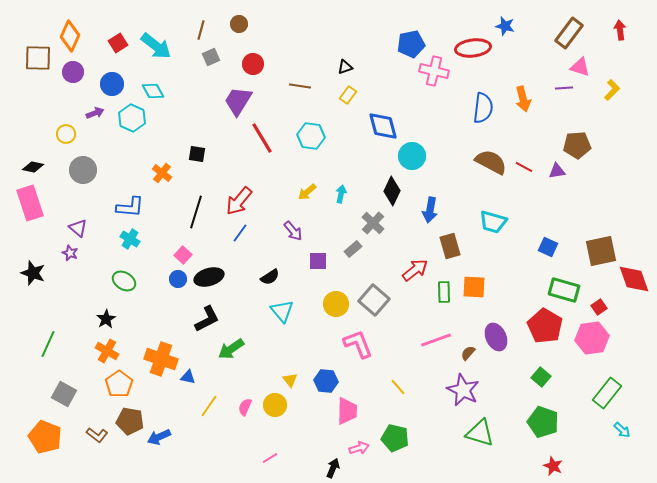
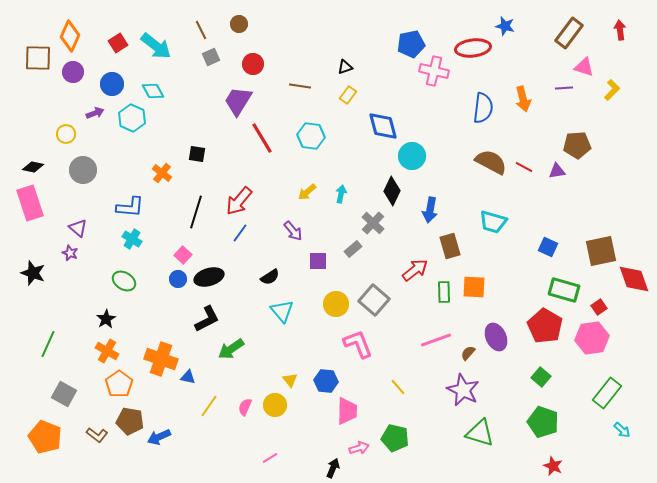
brown line at (201, 30): rotated 42 degrees counterclockwise
pink triangle at (580, 67): moved 4 px right
cyan cross at (130, 239): moved 2 px right
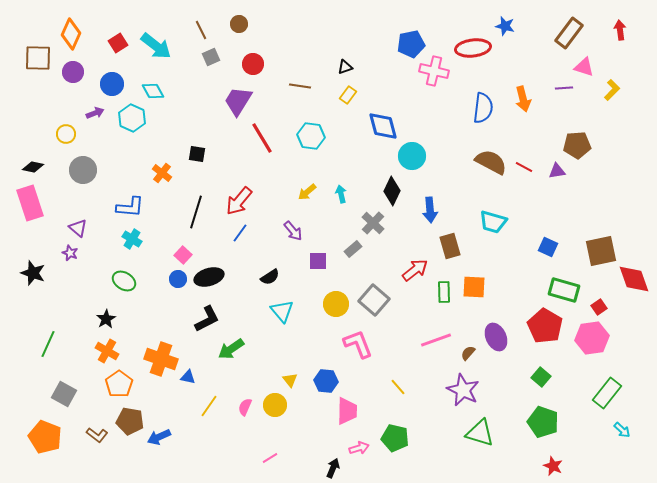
orange diamond at (70, 36): moved 1 px right, 2 px up
cyan arrow at (341, 194): rotated 24 degrees counterclockwise
blue arrow at (430, 210): rotated 15 degrees counterclockwise
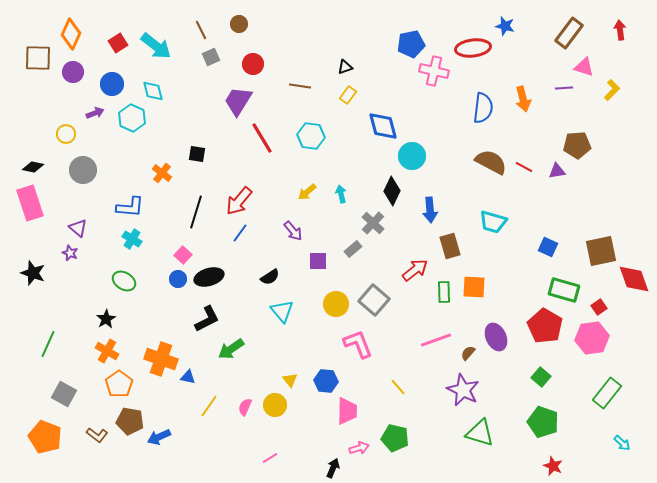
cyan diamond at (153, 91): rotated 15 degrees clockwise
cyan arrow at (622, 430): moved 13 px down
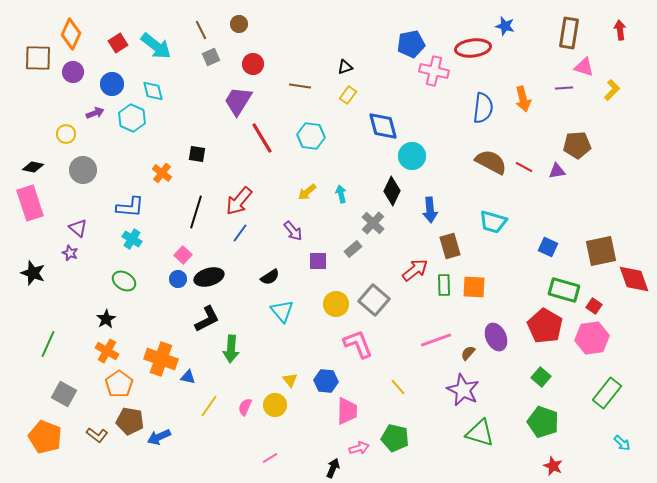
brown rectangle at (569, 33): rotated 28 degrees counterclockwise
green rectangle at (444, 292): moved 7 px up
red square at (599, 307): moved 5 px left, 1 px up; rotated 21 degrees counterclockwise
green arrow at (231, 349): rotated 52 degrees counterclockwise
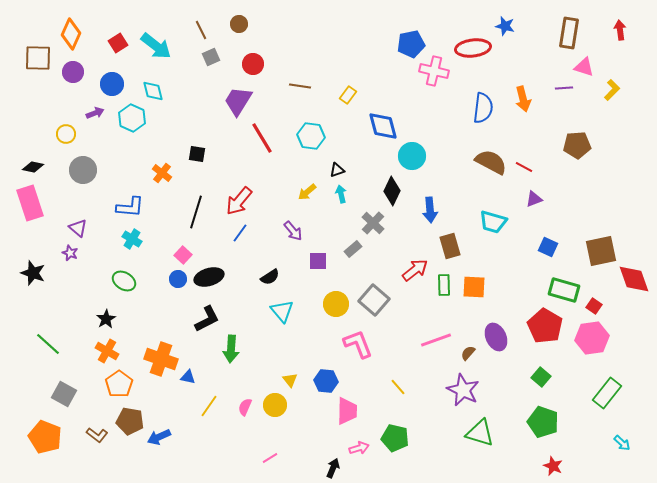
black triangle at (345, 67): moved 8 px left, 103 px down
purple triangle at (557, 171): moved 23 px left, 28 px down; rotated 12 degrees counterclockwise
green line at (48, 344): rotated 72 degrees counterclockwise
